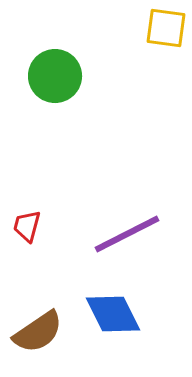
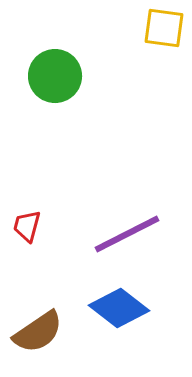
yellow square: moved 2 px left
blue diamond: moved 6 px right, 6 px up; rotated 26 degrees counterclockwise
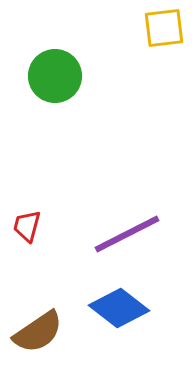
yellow square: rotated 15 degrees counterclockwise
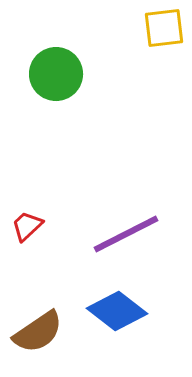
green circle: moved 1 px right, 2 px up
red trapezoid: rotated 32 degrees clockwise
purple line: moved 1 px left
blue diamond: moved 2 px left, 3 px down
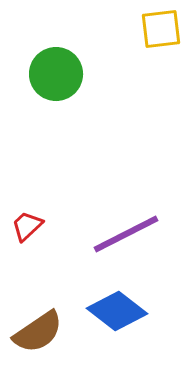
yellow square: moved 3 px left, 1 px down
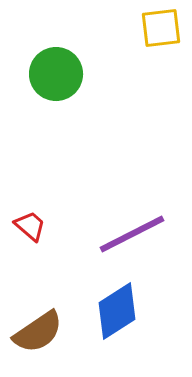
yellow square: moved 1 px up
red trapezoid: moved 3 px right; rotated 84 degrees clockwise
purple line: moved 6 px right
blue diamond: rotated 70 degrees counterclockwise
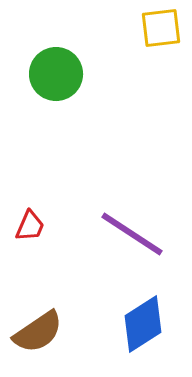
red trapezoid: rotated 72 degrees clockwise
purple line: rotated 60 degrees clockwise
blue diamond: moved 26 px right, 13 px down
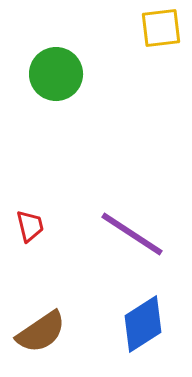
red trapezoid: rotated 36 degrees counterclockwise
brown semicircle: moved 3 px right
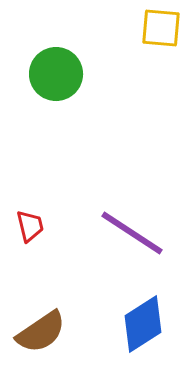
yellow square: rotated 12 degrees clockwise
purple line: moved 1 px up
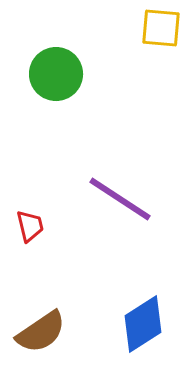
purple line: moved 12 px left, 34 px up
